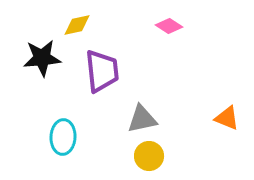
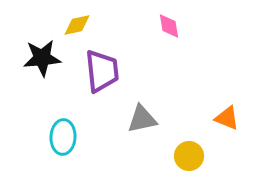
pink diamond: rotated 48 degrees clockwise
yellow circle: moved 40 px right
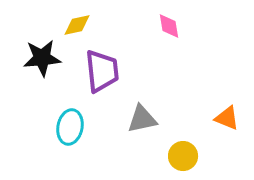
cyan ellipse: moved 7 px right, 10 px up; rotated 8 degrees clockwise
yellow circle: moved 6 px left
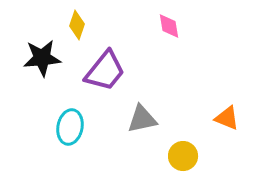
yellow diamond: rotated 60 degrees counterclockwise
purple trapezoid: moved 3 px right; rotated 45 degrees clockwise
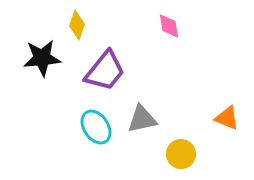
cyan ellipse: moved 26 px right; rotated 44 degrees counterclockwise
yellow circle: moved 2 px left, 2 px up
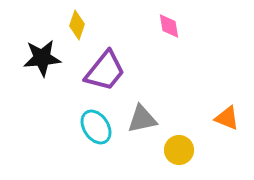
yellow circle: moved 2 px left, 4 px up
